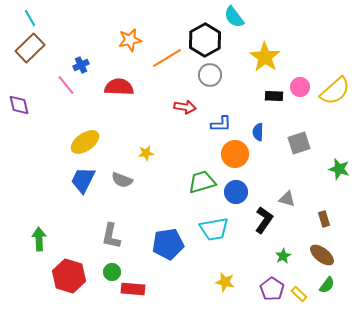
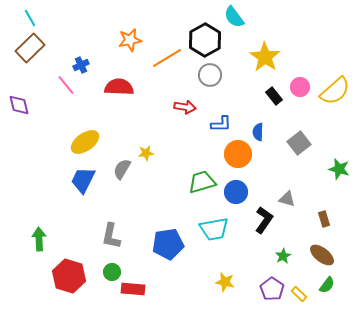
black rectangle at (274, 96): rotated 48 degrees clockwise
gray square at (299, 143): rotated 20 degrees counterclockwise
orange circle at (235, 154): moved 3 px right
gray semicircle at (122, 180): moved 11 px up; rotated 100 degrees clockwise
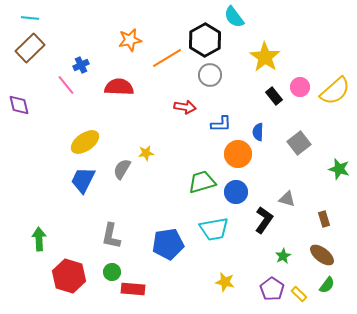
cyan line at (30, 18): rotated 54 degrees counterclockwise
